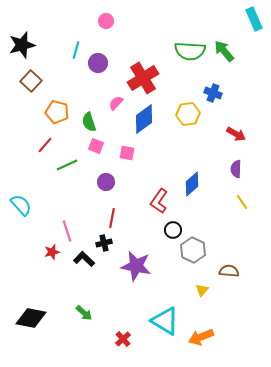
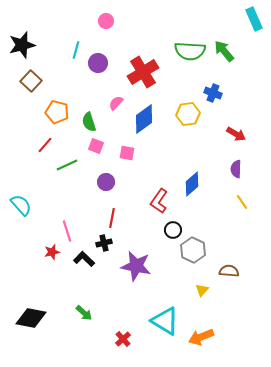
red cross at (143, 78): moved 6 px up
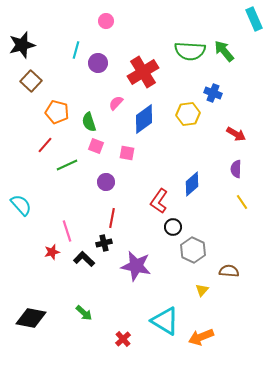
black circle at (173, 230): moved 3 px up
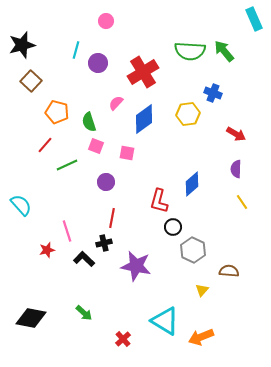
red L-shape at (159, 201): rotated 20 degrees counterclockwise
red star at (52, 252): moved 5 px left, 2 px up
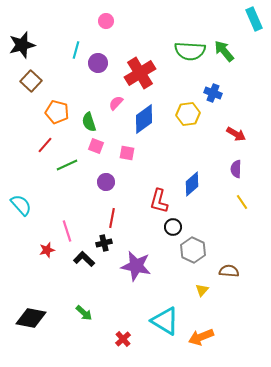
red cross at (143, 72): moved 3 px left, 1 px down
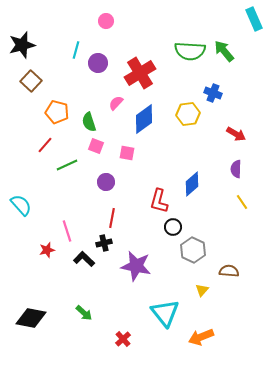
cyan triangle at (165, 321): moved 8 px up; rotated 20 degrees clockwise
